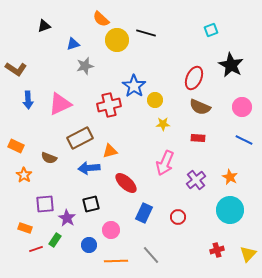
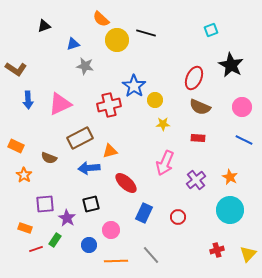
gray star at (85, 66): rotated 24 degrees clockwise
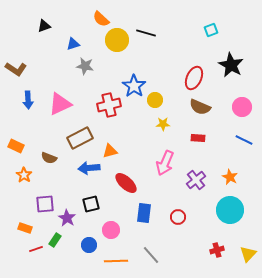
blue rectangle at (144, 213): rotated 18 degrees counterclockwise
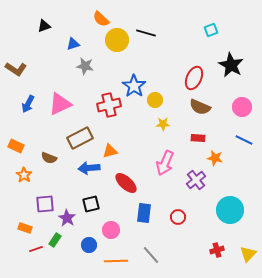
blue arrow at (28, 100): moved 4 px down; rotated 30 degrees clockwise
orange star at (230, 177): moved 15 px left, 19 px up; rotated 14 degrees counterclockwise
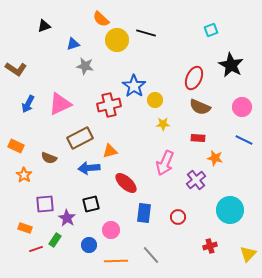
red cross at (217, 250): moved 7 px left, 4 px up
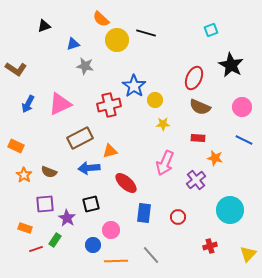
brown semicircle at (49, 158): moved 14 px down
blue circle at (89, 245): moved 4 px right
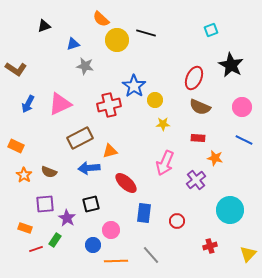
red circle at (178, 217): moved 1 px left, 4 px down
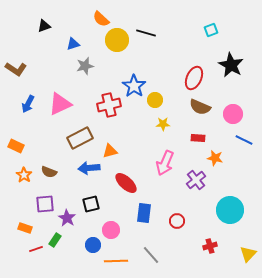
gray star at (85, 66): rotated 24 degrees counterclockwise
pink circle at (242, 107): moved 9 px left, 7 px down
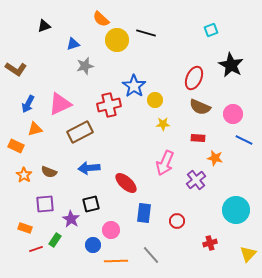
brown rectangle at (80, 138): moved 6 px up
orange triangle at (110, 151): moved 75 px left, 22 px up
cyan circle at (230, 210): moved 6 px right
purple star at (67, 218): moved 4 px right, 1 px down
red cross at (210, 246): moved 3 px up
